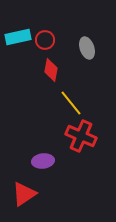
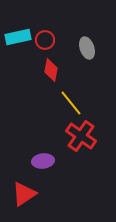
red cross: rotated 12 degrees clockwise
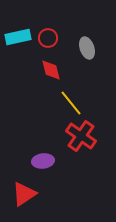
red circle: moved 3 px right, 2 px up
red diamond: rotated 25 degrees counterclockwise
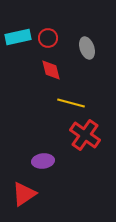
yellow line: rotated 36 degrees counterclockwise
red cross: moved 4 px right, 1 px up
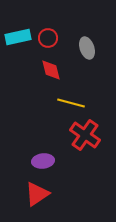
red triangle: moved 13 px right
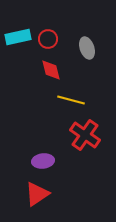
red circle: moved 1 px down
yellow line: moved 3 px up
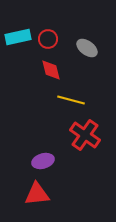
gray ellipse: rotated 35 degrees counterclockwise
purple ellipse: rotated 10 degrees counterclockwise
red triangle: rotated 28 degrees clockwise
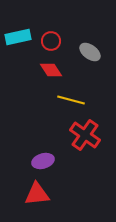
red circle: moved 3 px right, 2 px down
gray ellipse: moved 3 px right, 4 px down
red diamond: rotated 20 degrees counterclockwise
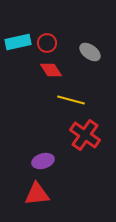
cyan rectangle: moved 5 px down
red circle: moved 4 px left, 2 px down
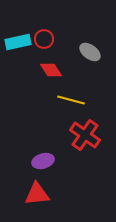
red circle: moved 3 px left, 4 px up
